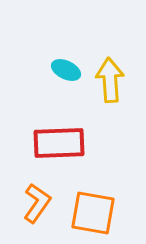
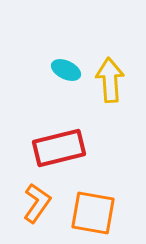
red rectangle: moved 5 px down; rotated 12 degrees counterclockwise
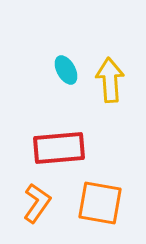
cyan ellipse: rotated 36 degrees clockwise
red rectangle: rotated 9 degrees clockwise
orange square: moved 7 px right, 10 px up
